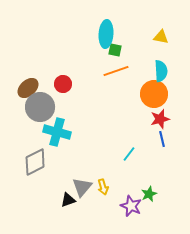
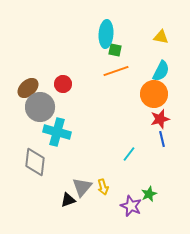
cyan semicircle: rotated 30 degrees clockwise
gray diamond: rotated 56 degrees counterclockwise
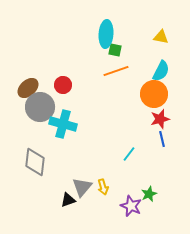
red circle: moved 1 px down
cyan cross: moved 6 px right, 8 px up
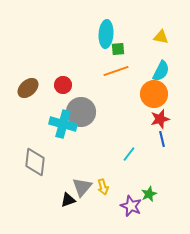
green square: moved 3 px right, 1 px up; rotated 16 degrees counterclockwise
gray circle: moved 41 px right, 5 px down
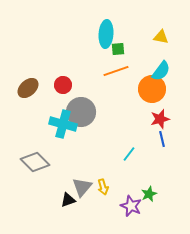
cyan semicircle: rotated 10 degrees clockwise
orange circle: moved 2 px left, 5 px up
gray diamond: rotated 52 degrees counterclockwise
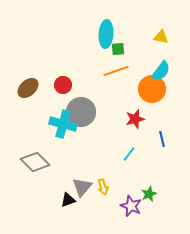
red star: moved 25 px left
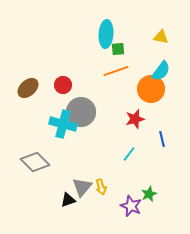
orange circle: moved 1 px left
yellow arrow: moved 2 px left
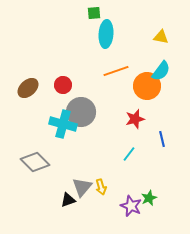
green square: moved 24 px left, 36 px up
orange circle: moved 4 px left, 3 px up
green star: moved 4 px down
